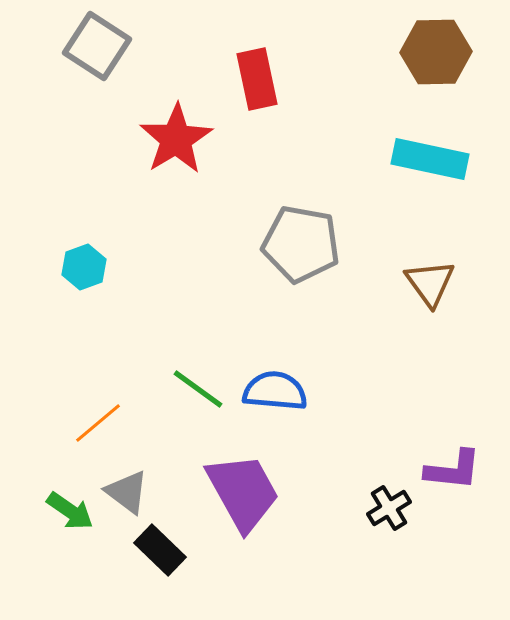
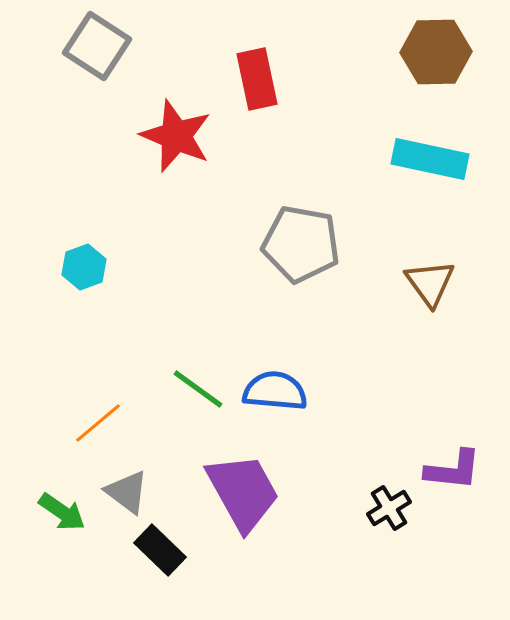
red star: moved 3 px up; rotated 18 degrees counterclockwise
green arrow: moved 8 px left, 1 px down
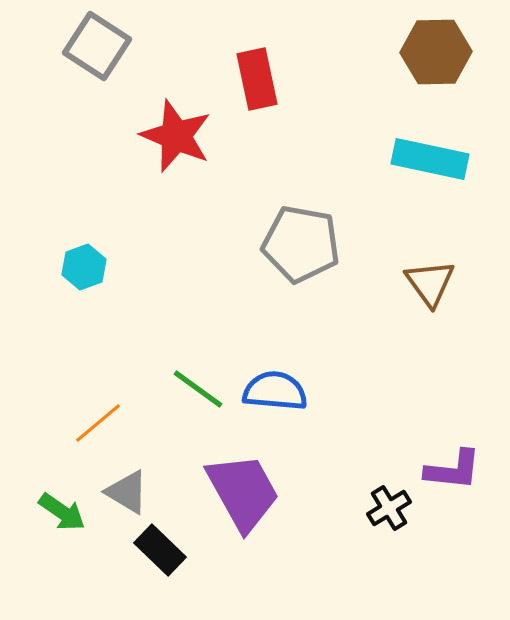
gray triangle: rotated 6 degrees counterclockwise
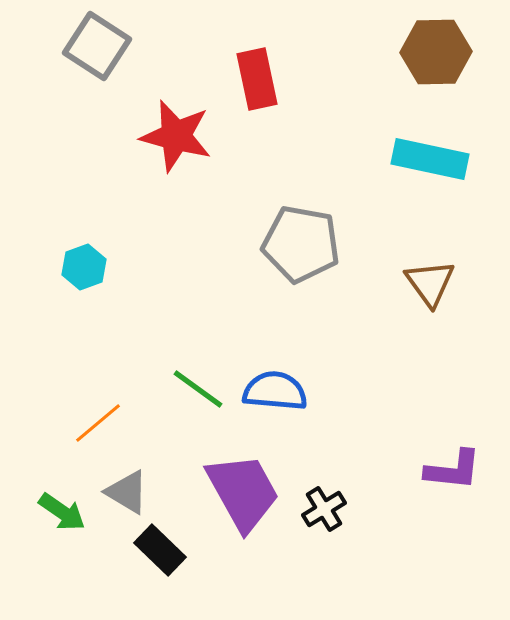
red star: rotated 8 degrees counterclockwise
black cross: moved 65 px left, 1 px down
